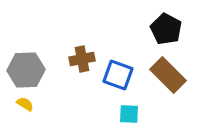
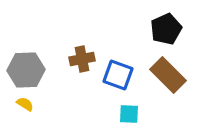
black pentagon: rotated 20 degrees clockwise
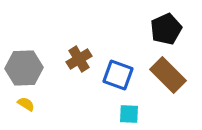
brown cross: moved 3 px left; rotated 20 degrees counterclockwise
gray hexagon: moved 2 px left, 2 px up
yellow semicircle: moved 1 px right
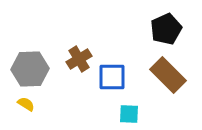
gray hexagon: moved 6 px right, 1 px down
blue square: moved 6 px left, 2 px down; rotated 20 degrees counterclockwise
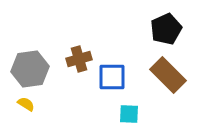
brown cross: rotated 15 degrees clockwise
gray hexagon: rotated 6 degrees counterclockwise
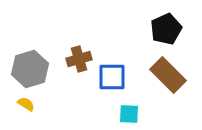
gray hexagon: rotated 9 degrees counterclockwise
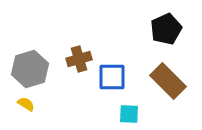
brown rectangle: moved 6 px down
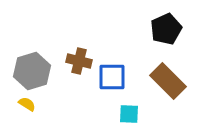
brown cross: moved 2 px down; rotated 30 degrees clockwise
gray hexagon: moved 2 px right, 2 px down
yellow semicircle: moved 1 px right
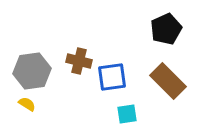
gray hexagon: rotated 9 degrees clockwise
blue square: rotated 8 degrees counterclockwise
cyan square: moved 2 px left; rotated 10 degrees counterclockwise
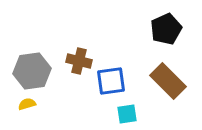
blue square: moved 1 px left, 4 px down
yellow semicircle: rotated 48 degrees counterclockwise
